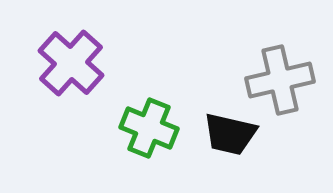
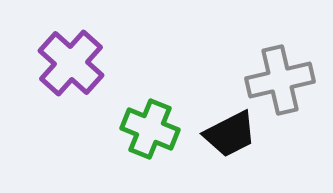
green cross: moved 1 px right, 1 px down
black trapezoid: rotated 40 degrees counterclockwise
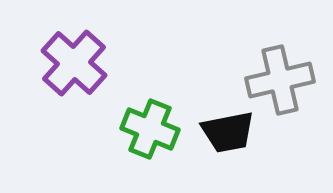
purple cross: moved 3 px right
black trapezoid: moved 2 px left, 2 px up; rotated 16 degrees clockwise
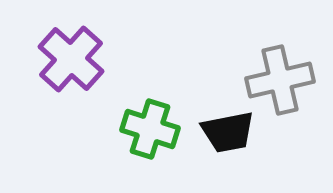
purple cross: moved 3 px left, 4 px up
green cross: rotated 4 degrees counterclockwise
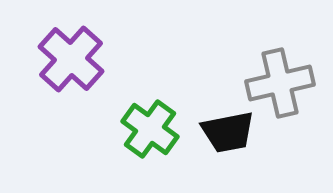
gray cross: moved 3 px down
green cross: rotated 18 degrees clockwise
